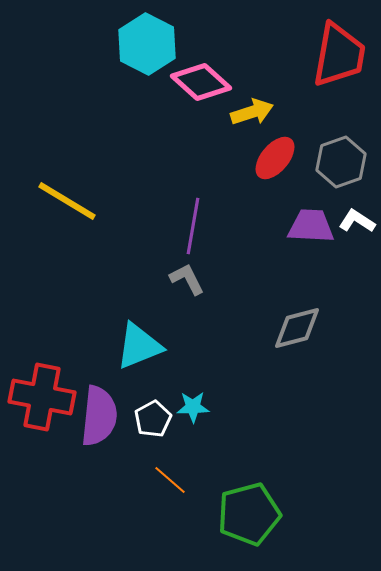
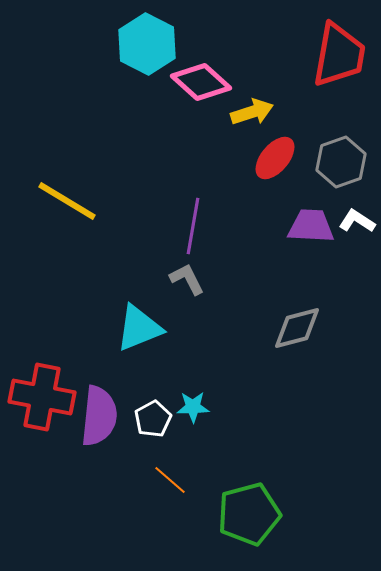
cyan triangle: moved 18 px up
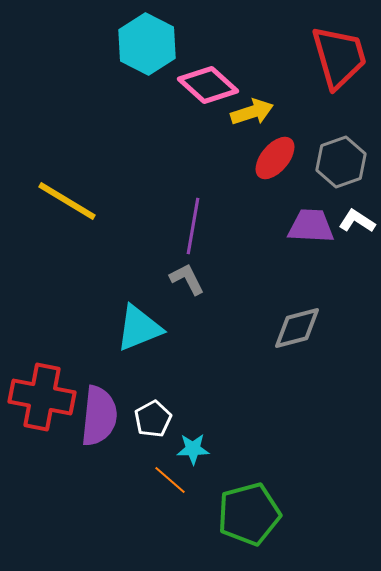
red trapezoid: moved 2 px down; rotated 26 degrees counterclockwise
pink diamond: moved 7 px right, 3 px down
cyan star: moved 42 px down
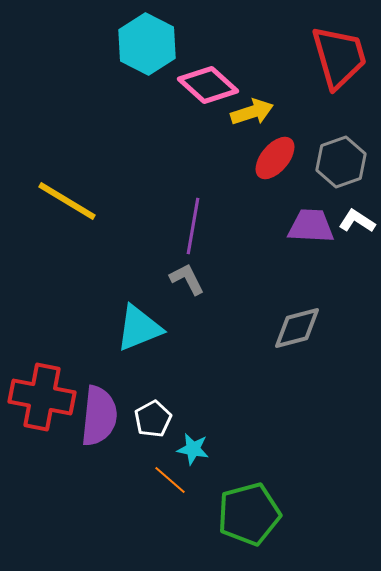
cyan star: rotated 12 degrees clockwise
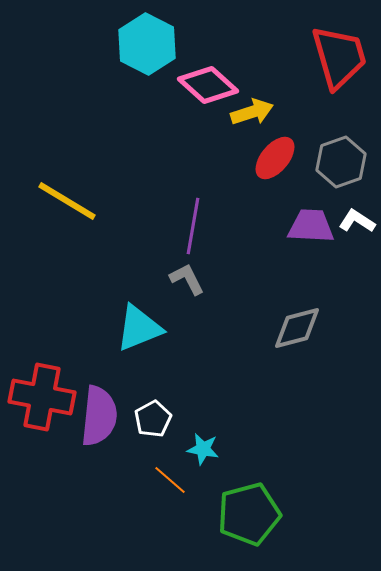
cyan star: moved 10 px right
